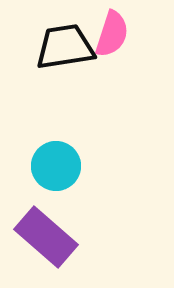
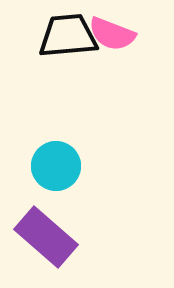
pink semicircle: rotated 93 degrees clockwise
black trapezoid: moved 3 px right, 11 px up; rotated 4 degrees clockwise
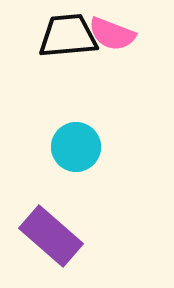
cyan circle: moved 20 px right, 19 px up
purple rectangle: moved 5 px right, 1 px up
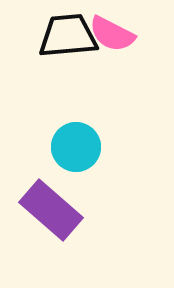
pink semicircle: rotated 6 degrees clockwise
purple rectangle: moved 26 px up
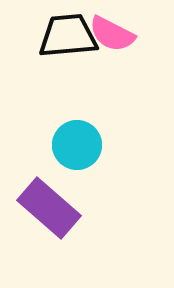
cyan circle: moved 1 px right, 2 px up
purple rectangle: moved 2 px left, 2 px up
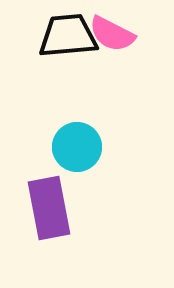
cyan circle: moved 2 px down
purple rectangle: rotated 38 degrees clockwise
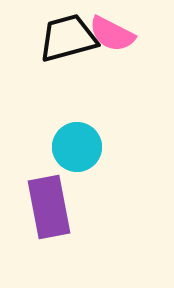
black trapezoid: moved 2 px down; rotated 10 degrees counterclockwise
purple rectangle: moved 1 px up
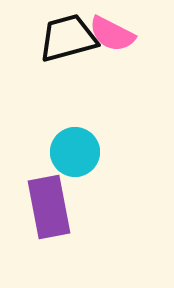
cyan circle: moved 2 px left, 5 px down
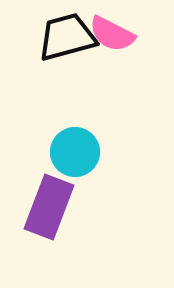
black trapezoid: moved 1 px left, 1 px up
purple rectangle: rotated 32 degrees clockwise
